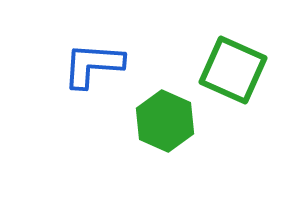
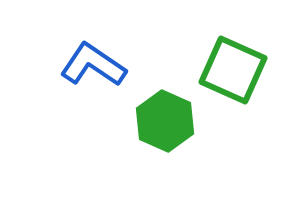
blue L-shape: rotated 30 degrees clockwise
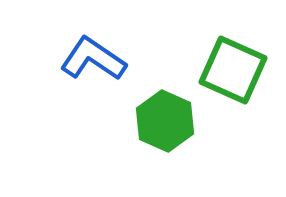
blue L-shape: moved 6 px up
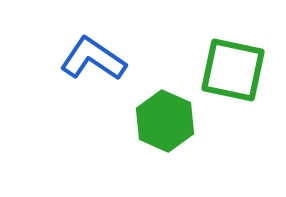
green square: rotated 12 degrees counterclockwise
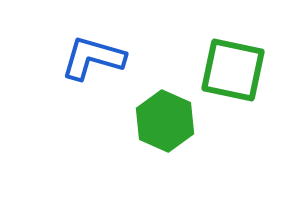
blue L-shape: moved 1 px up; rotated 18 degrees counterclockwise
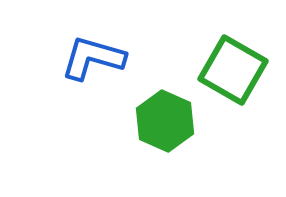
green square: rotated 18 degrees clockwise
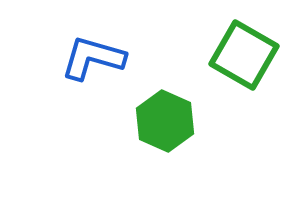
green square: moved 11 px right, 15 px up
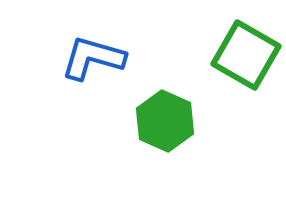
green square: moved 2 px right
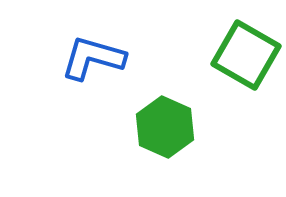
green hexagon: moved 6 px down
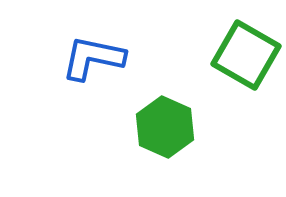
blue L-shape: rotated 4 degrees counterclockwise
